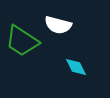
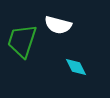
green trapezoid: rotated 75 degrees clockwise
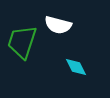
green trapezoid: moved 1 px down
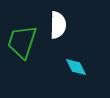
white semicircle: rotated 104 degrees counterclockwise
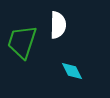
cyan diamond: moved 4 px left, 4 px down
